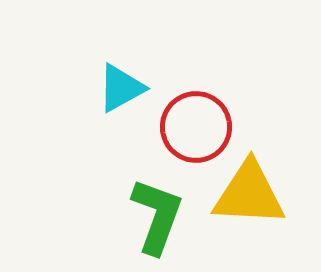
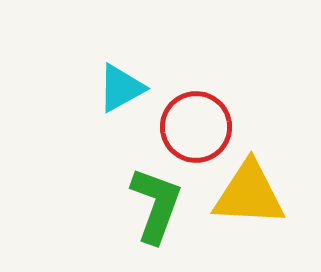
green L-shape: moved 1 px left, 11 px up
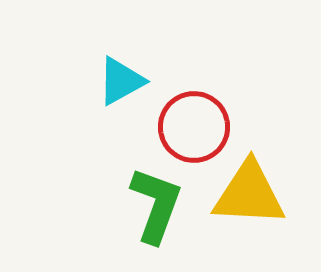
cyan triangle: moved 7 px up
red circle: moved 2 px left
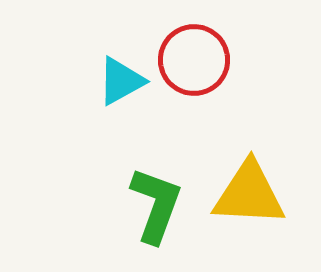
red circle: moved 67 px up
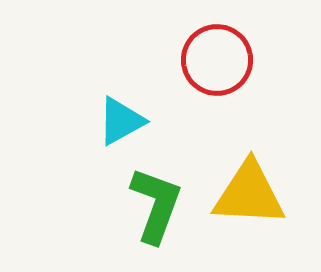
red circle: moved 23 px right
cyan triangle: moved 40 px down
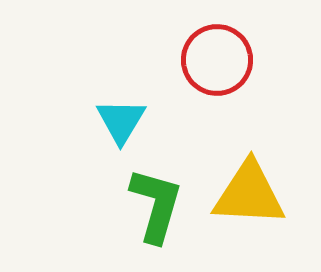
cyan triangle: rotated 30 degrees counterclockwise
green L-shape: rotated 4 degrees counterclockwise
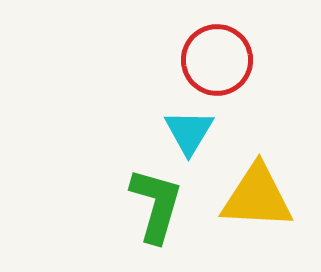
cyan triangle: moved 68 px right, 11 px down
yellow triangle: moved 8 px right, 3 px down
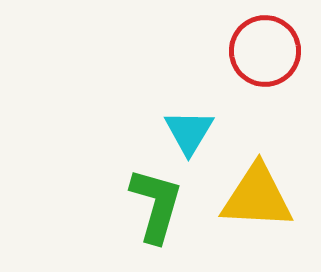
red circle: moved 48 px right, 9 px up
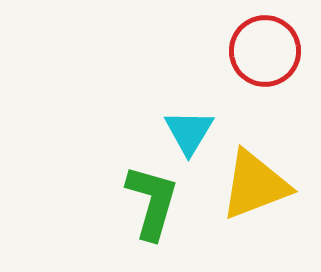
yellow triangle: moved 2 px left, 12 px up; rotated 24 degrees counterclockwise
green L-shape: moved 4 px left, 3 px up
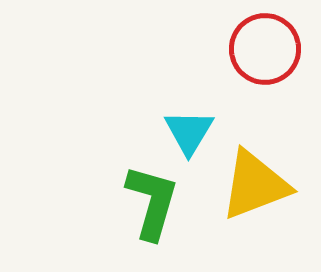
red circle: moved 2 px up
